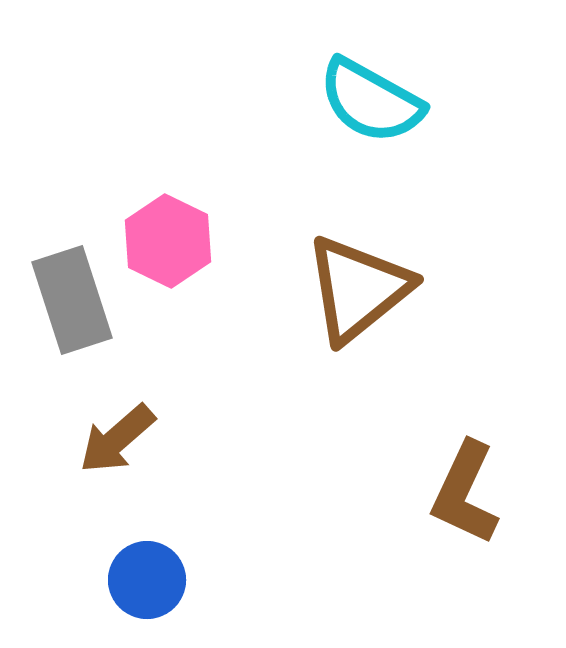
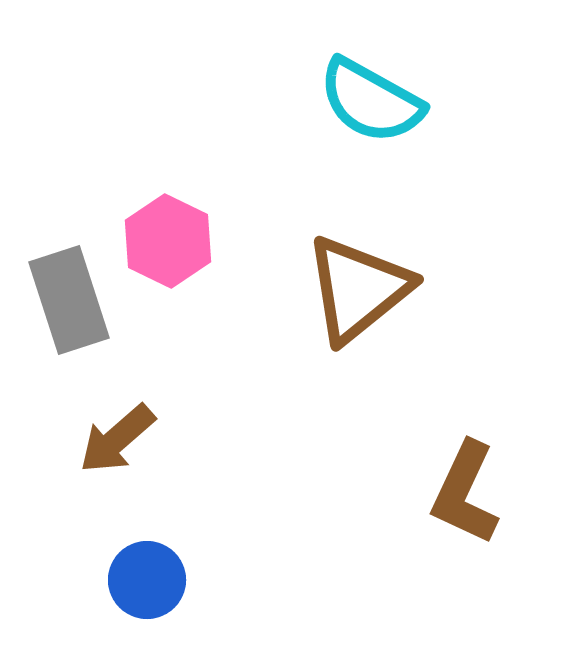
gray rectangle: moved 3 px left
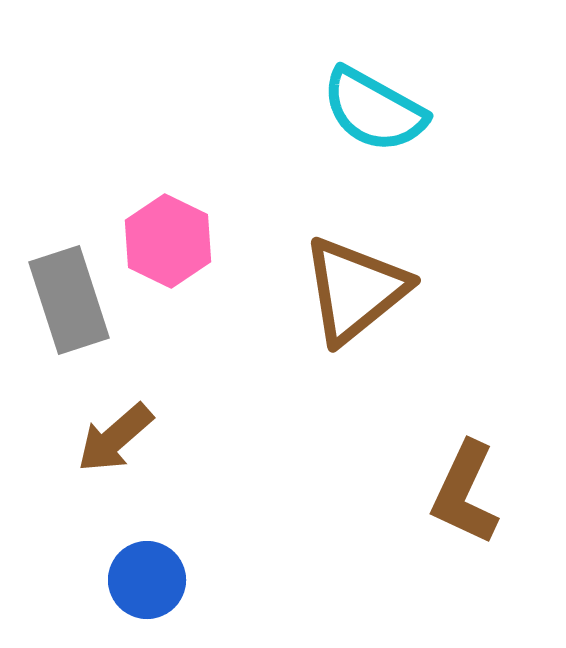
cyan semicircle: moved 3 px right, 9 px down
brown triangle: moved 3 px left, 1 px down
brown arrow: moved 2 px left, 1 px up
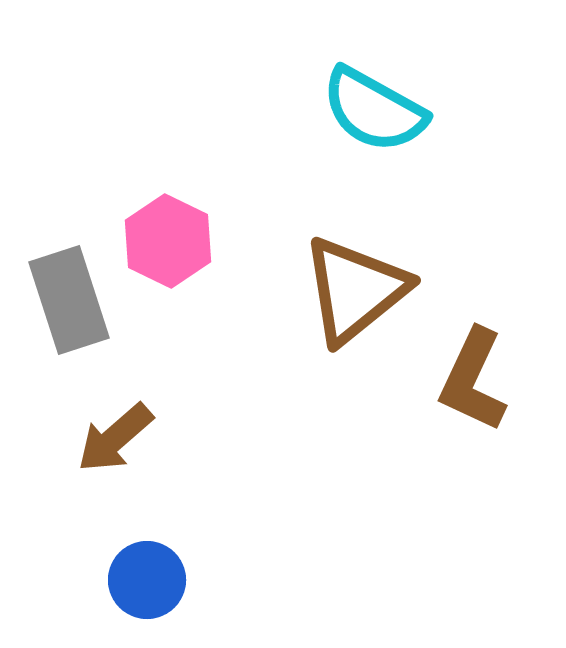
brown L-shape: moved 8 px right, 113 px up
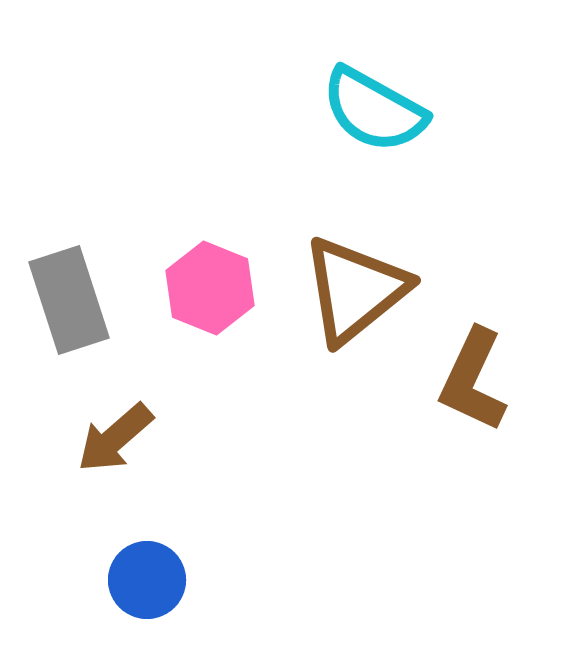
pink hexagon: moved 42 px right, 47 px down; rotated 4 degrees counterclockwise
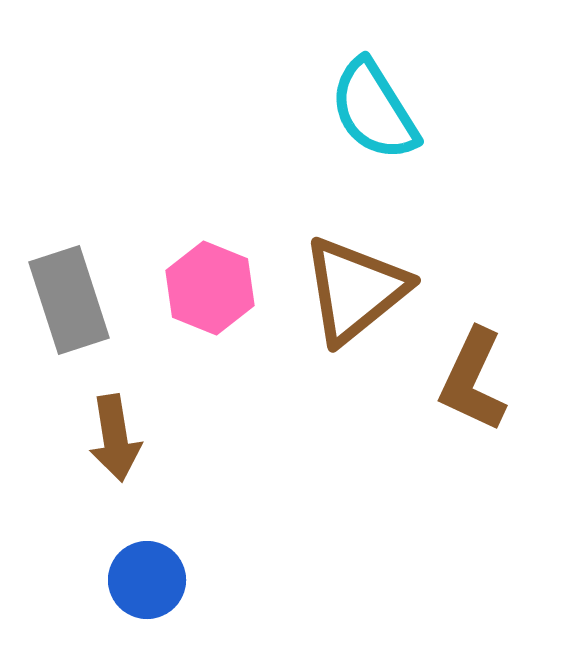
cyan semicircle: rotated 29 degrees clockwise
brown arrow: rotated 58 degrees counterclockwise
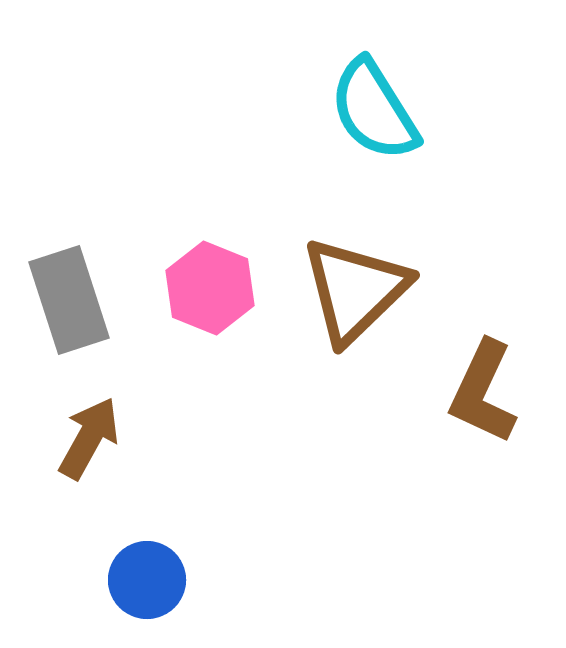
brown triangle: rotated 5 degrees counterclockwise
brown L-shape: moved 10 px right, 12 px down
brown arrow: moved 26 px left; rotated 142 degrees counterclockwise
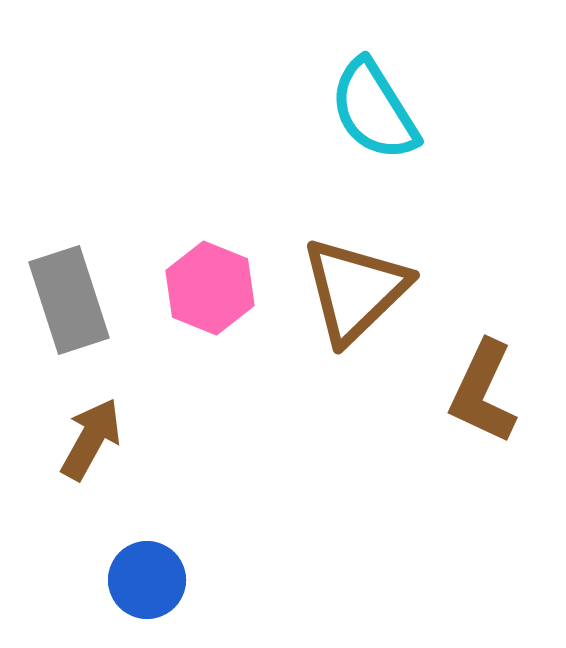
brown arrow: moved 2 px right, 1 px down
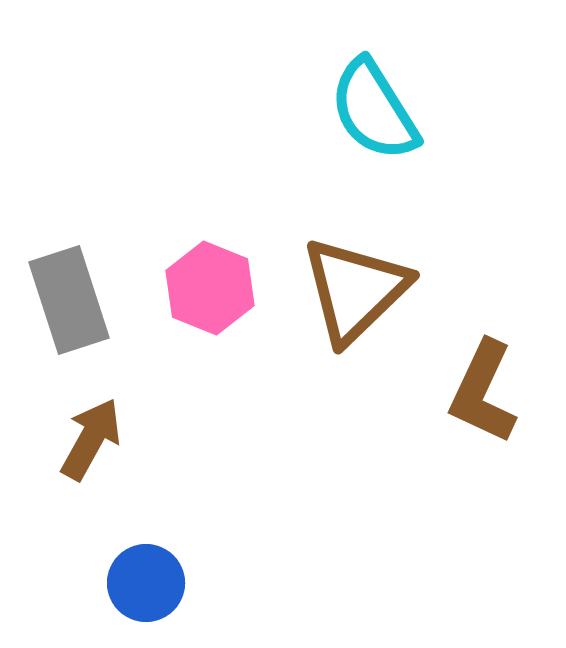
blue circle: moved 1 px left, 3 px down
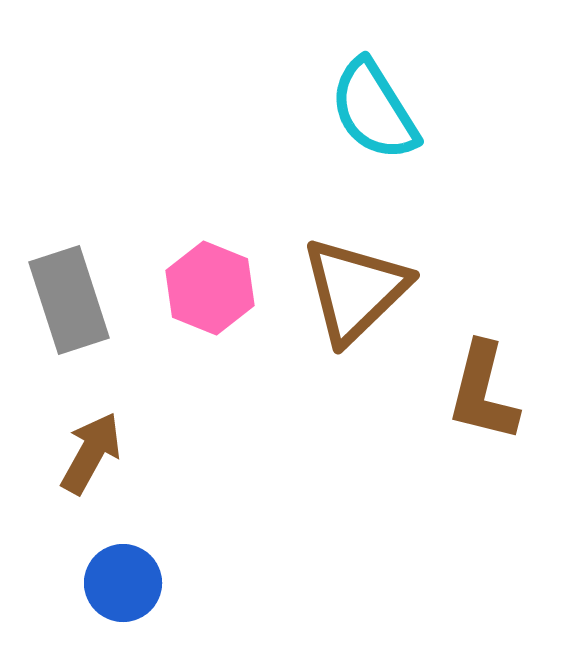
brown L-shape: rotated 11 degrees counterclockwise
brown arrow: moved 14 px down
blue circle: moved 23 px left
